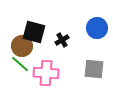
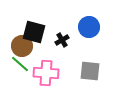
blue circle: moved 8 px left, 1 px up
gray square: moved 4 px left, 2 px down
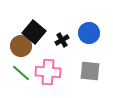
blue circle: moved 6 px down
black square: rotated 25 degrees clockwise
brown circle: moved 1 px left
green line: moved 1 px right, 9 px down
pink cross: moved 2 px right, 1 px up
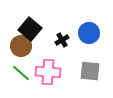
black square: moved 4 px left, 3 px up
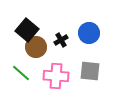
black square: moved 3 px left, 1 px down
black cross: moved 1 px left
brown circle: moved 15 px right, 1 px down
pink cross: moved 8 px right, 4 px down
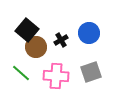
gray square: moved 1 px right, 1 px down; rotated 25 degrees counterclockwise
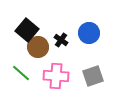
black cross: rotated 24 degrees counterclockwise
brown circle: moved 2 px right
gray square: moved 2 px right, 4 px down
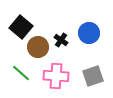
black square: moved 6 px left, 3 px up
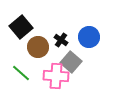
black square: rotated 10 degrees clockwise
blue circle: moved 4 px down
gray square: moved 22 px left, 14 px up; rotated 30 degrees counterclockwise
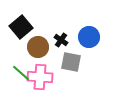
gray square: rotated 30 degrees counterclockwise
pink cross: moved 16 px left, 1 px down
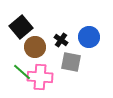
brown circle: moved 3 px left
green line: moved 1 px right, 1 px up
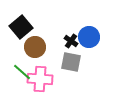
black cross: moved 10 px right, 1 px down
pink cross: moved 2 px down
